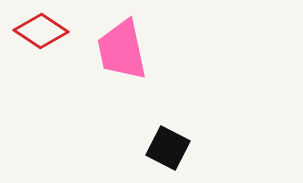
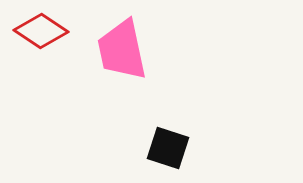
black square: rotated 9 degrees counterclockwise
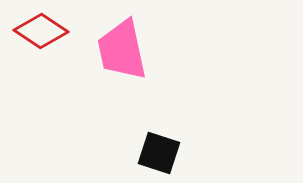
black square: moved 9 px left, 5 px down
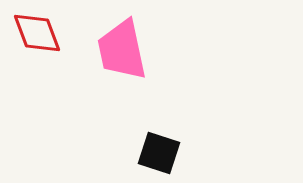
red diamond: moved 4 px left, 2 px down; rotated 36 degrees clockwise
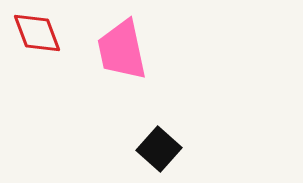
black square: moved 4 px up; rotated 24 degrees clockwise
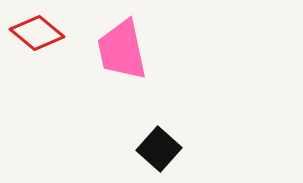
red diamond: rotated 30 degrees counterclockwise
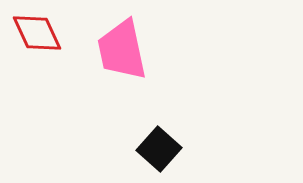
red diamond: rotated 26 degrees clockwise
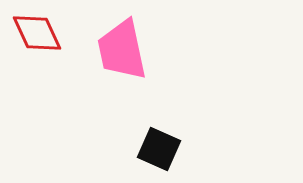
black square: rotated 18 degrees counterclockwise
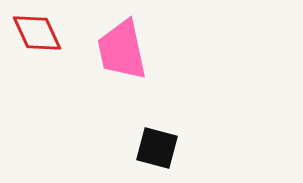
black square: moved 2 px left, 1 px up; rotated 9 degrees counterclockwise
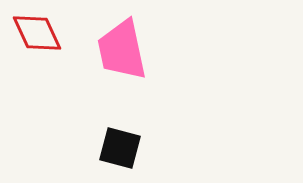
black square: moved 37 px left
